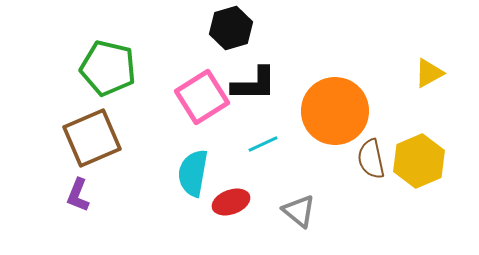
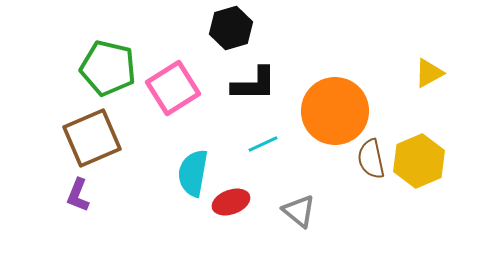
pink square: moved 29 px left, 9 px up
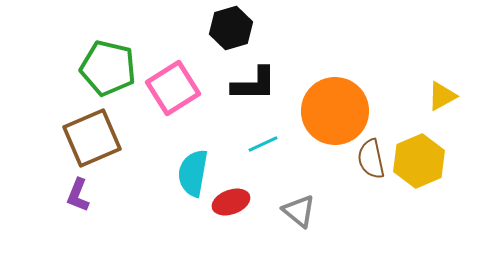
yellow triangle: moved 13 px right, 23 px down
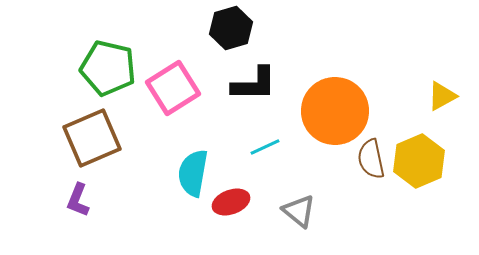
cyan line: moved 2 px right, 3 px down
purple L-shape: moved 5 px down
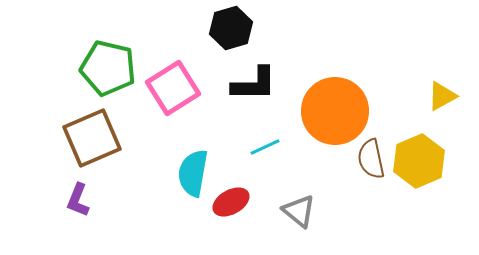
red ellipse: rotated 9 degrees counterclockwise
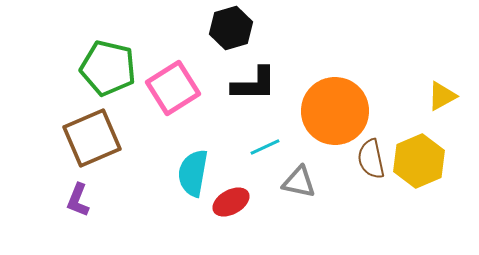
gray triangle: moved 29 px up; rotated 27 degrees counterclockwise
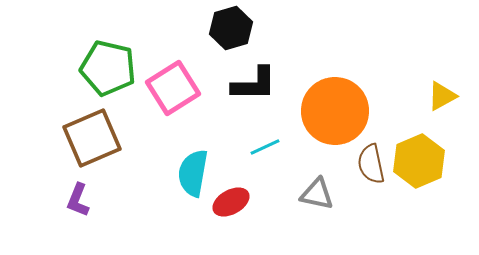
brown semicircle: moved 5 px down
gray triangle: moved 18 px right, 12 px down
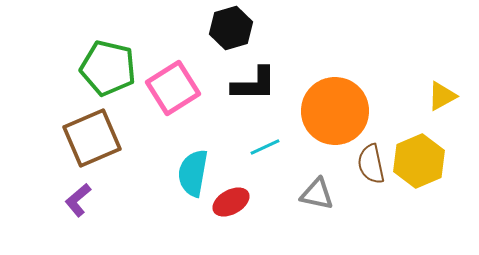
purple L-shape: rotated 28 degrees clockwise
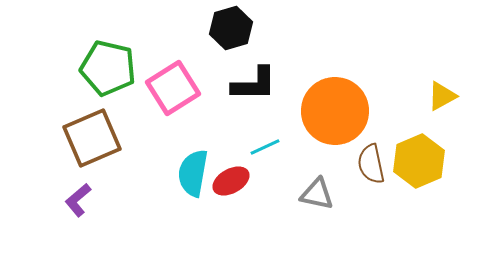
red ellipse: moved 21 px up
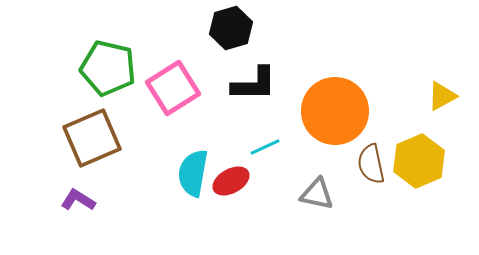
purple L-shape: rotated 72 degrees clockwise
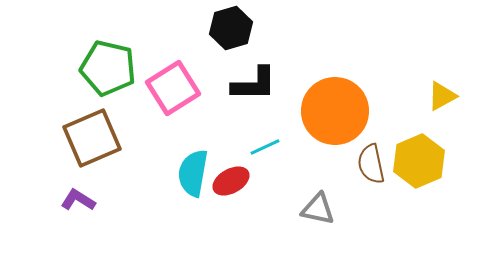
gray triangle: moved 1 px right, 15 px down
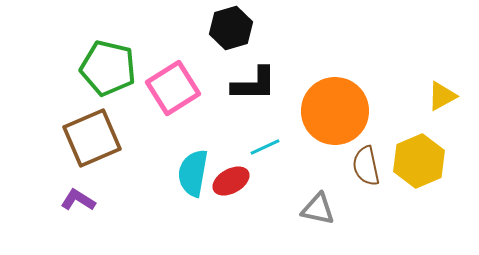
brown semicircle: moved 5 px left, 2 px down
